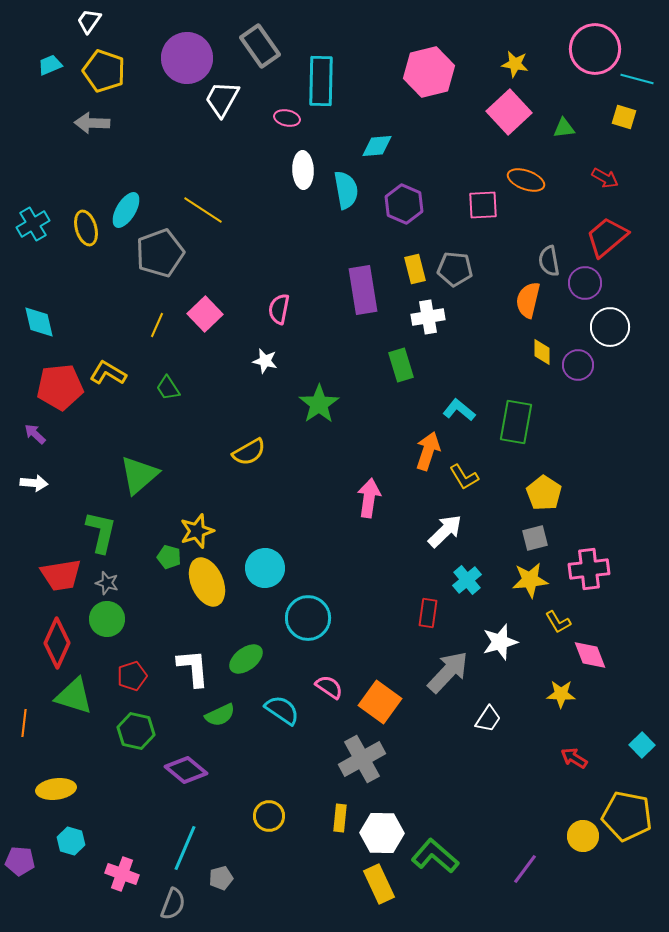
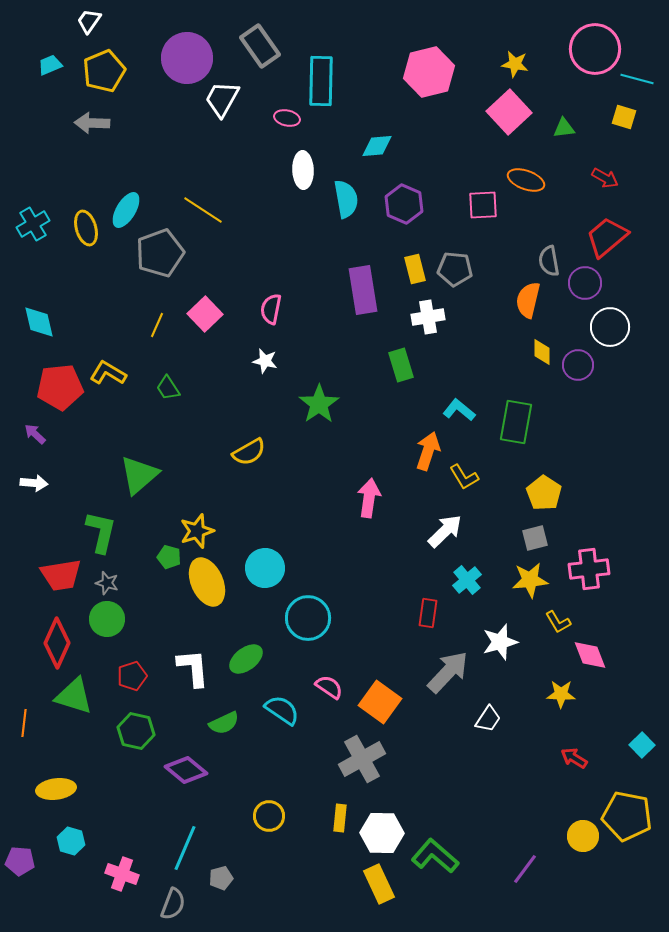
yellow pentagon at (104, 71): rotated 30 degrees clockwise
cyan semicircle at (346, 190): moved 9 px down
pink semicircle at (279, 309): moved 8 px left
green semicircle at (220, 715): moved 4 px right, 8 px down
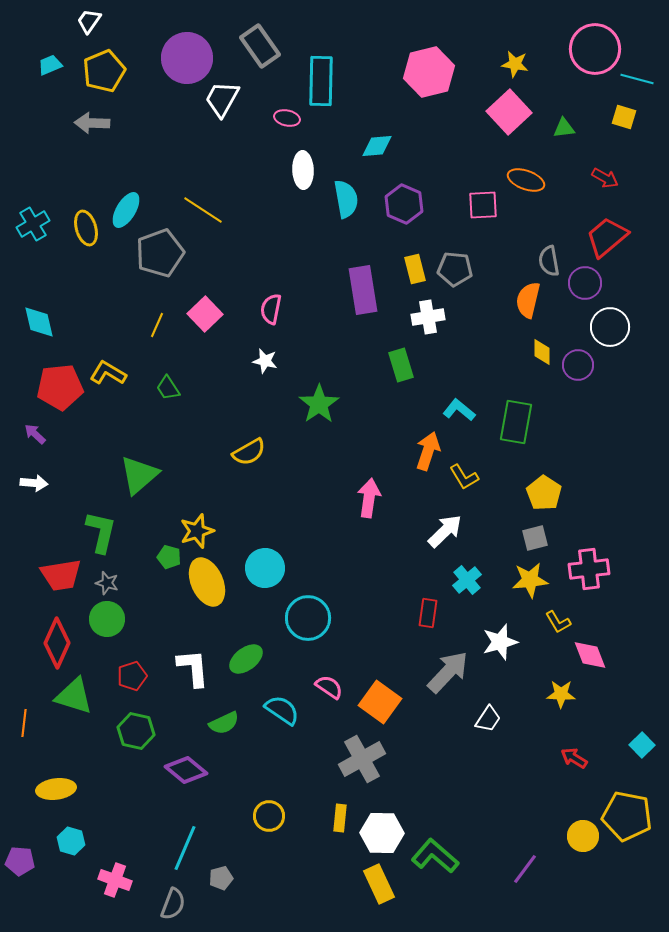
pink cross at (122, 874): moved 7 px left, 6 px down
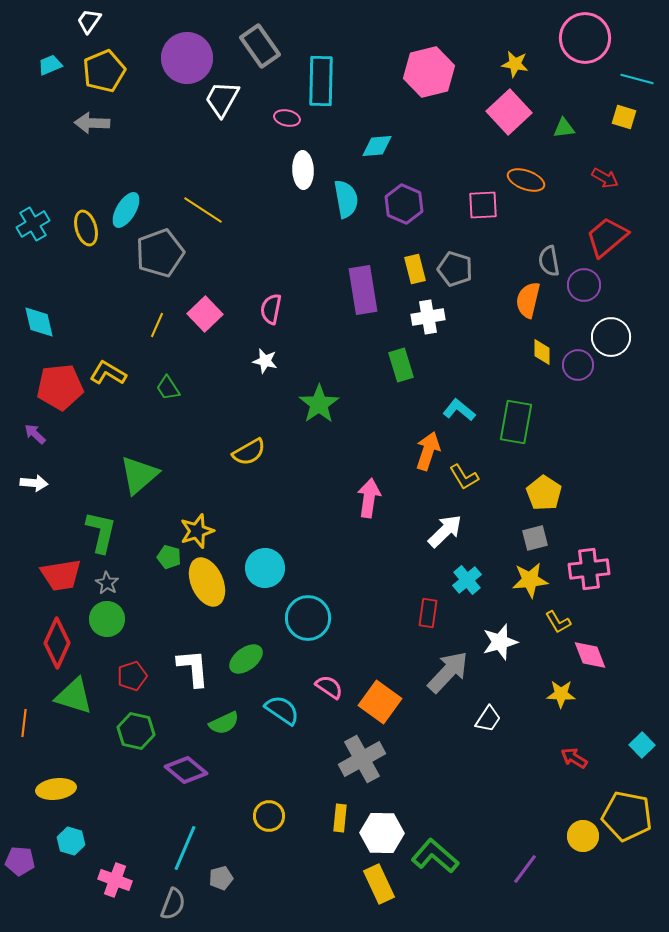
pink circle at (595, 49): moved 10 px left, 11 px up
gray pentagon at (455, 269): rotated 12 degrees clockwise
purple circle at (585, 283): moved 1 px left, 2 px down
white circle at (610, 327): moved 1 px right, 10 px down
gray star at (107, 583): rotated 15 degrees clockwise
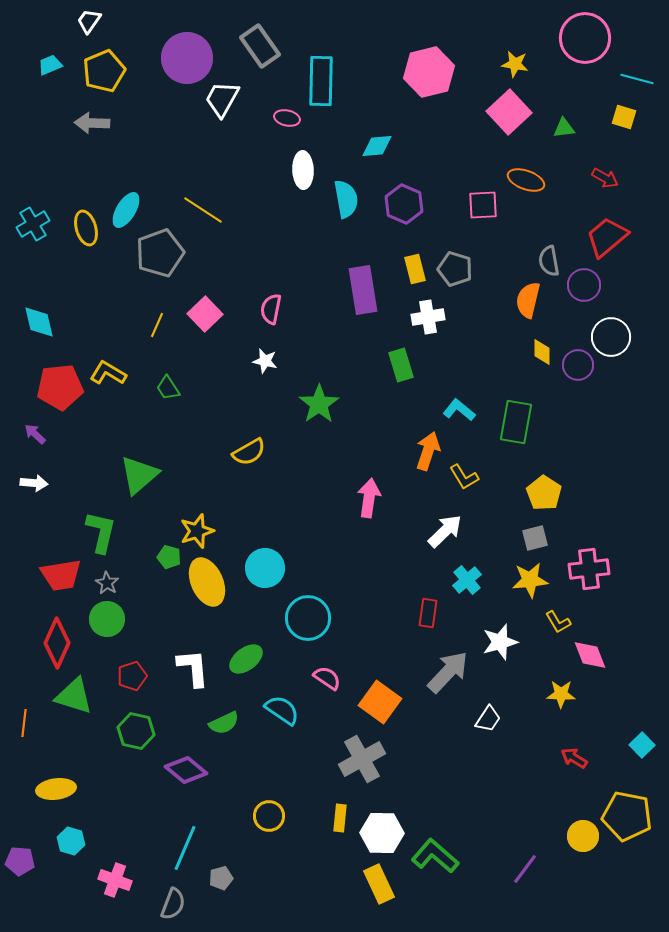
pink semicircle at (329, 687): moved 2 px left, 9 px up
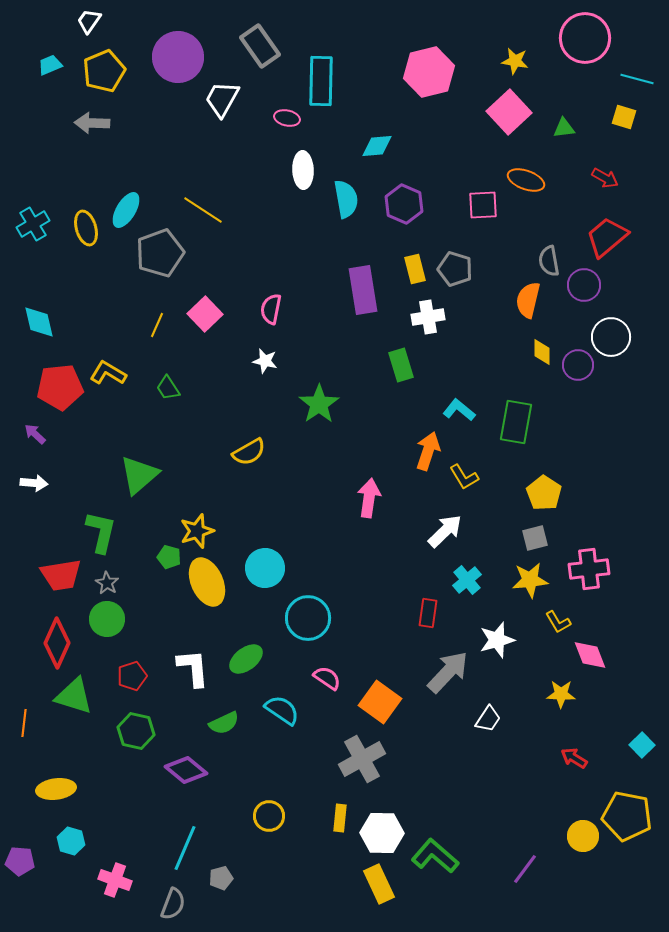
purple circle at (187, 58): moved 9 px left, 1 px up
yellow star at (515, 64): moved 3 px up
white star at (500, 642): moved 3 px left, 2 px up
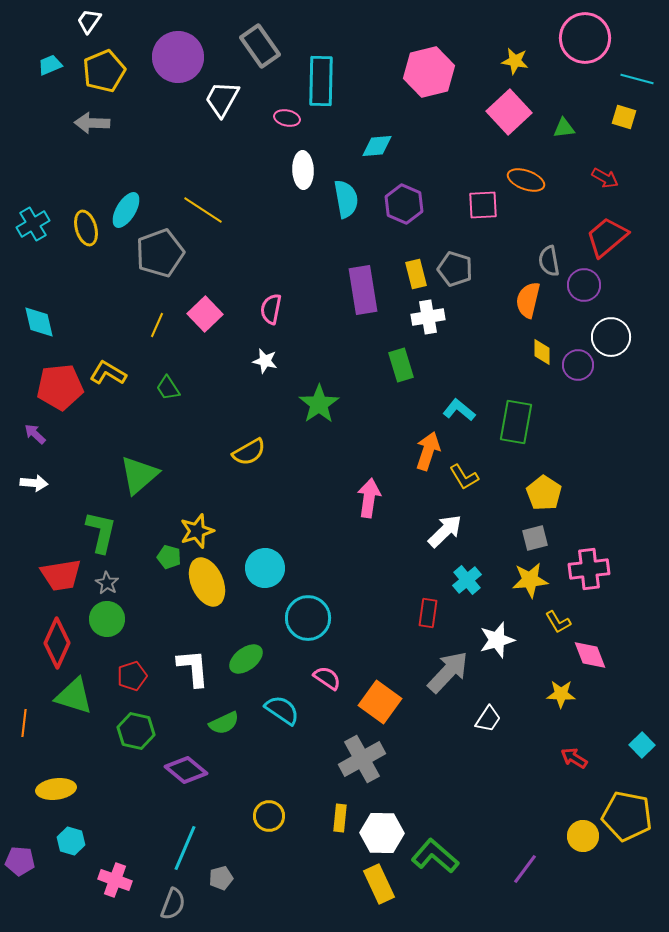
yellow rectangle at (415, 269): moved 1 px right, 5 px down
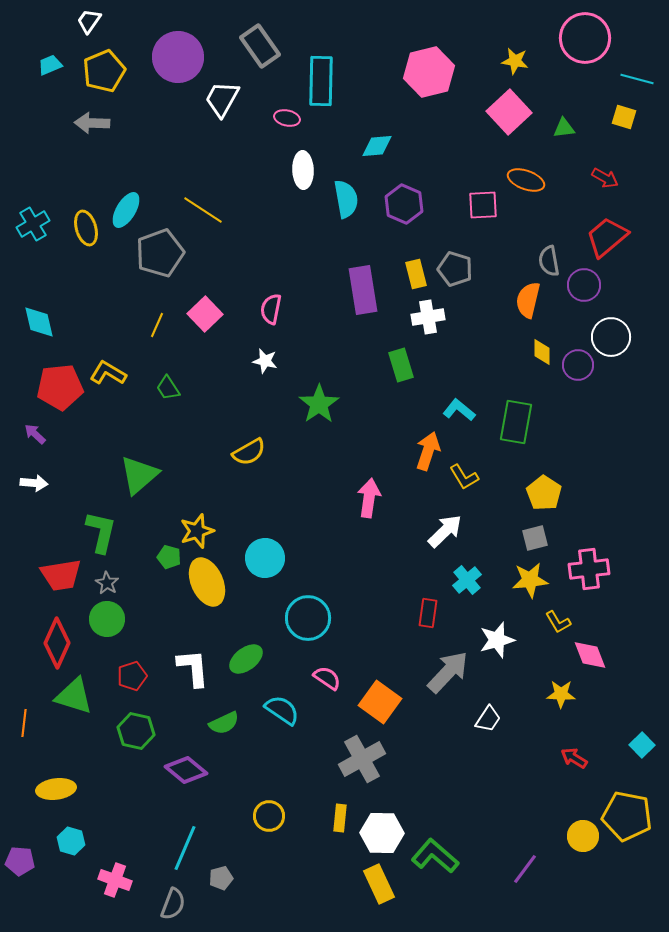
cyan circle at (265, 568): moved 10 px up
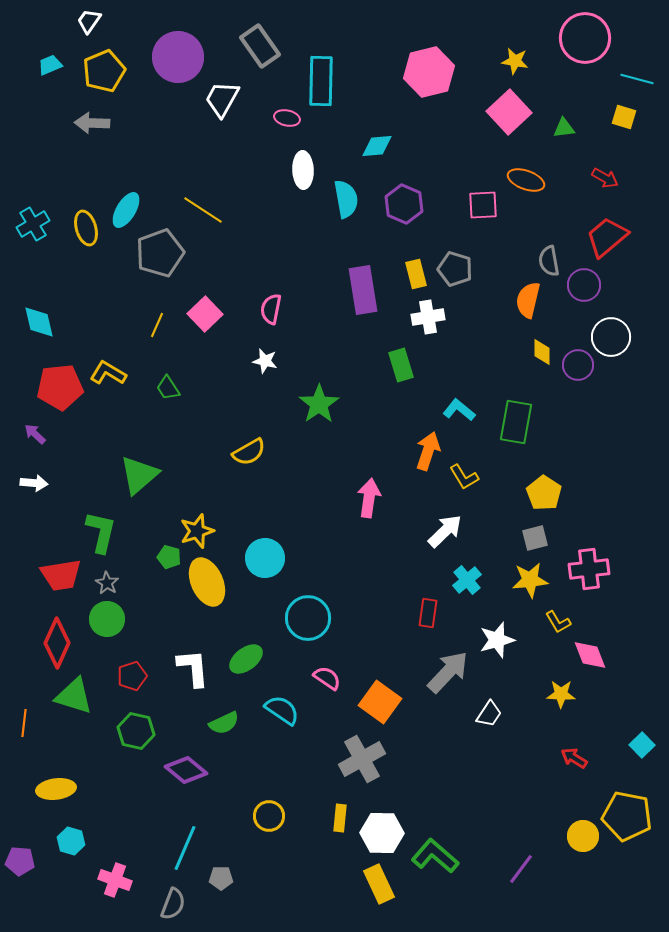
white trapezoid at (488, 719): moved 1 px right, 5 px up
purple line at (525, 869): moved 4 px left
gray pentagon at (221, 878): rotated 15 degrees clockwise
